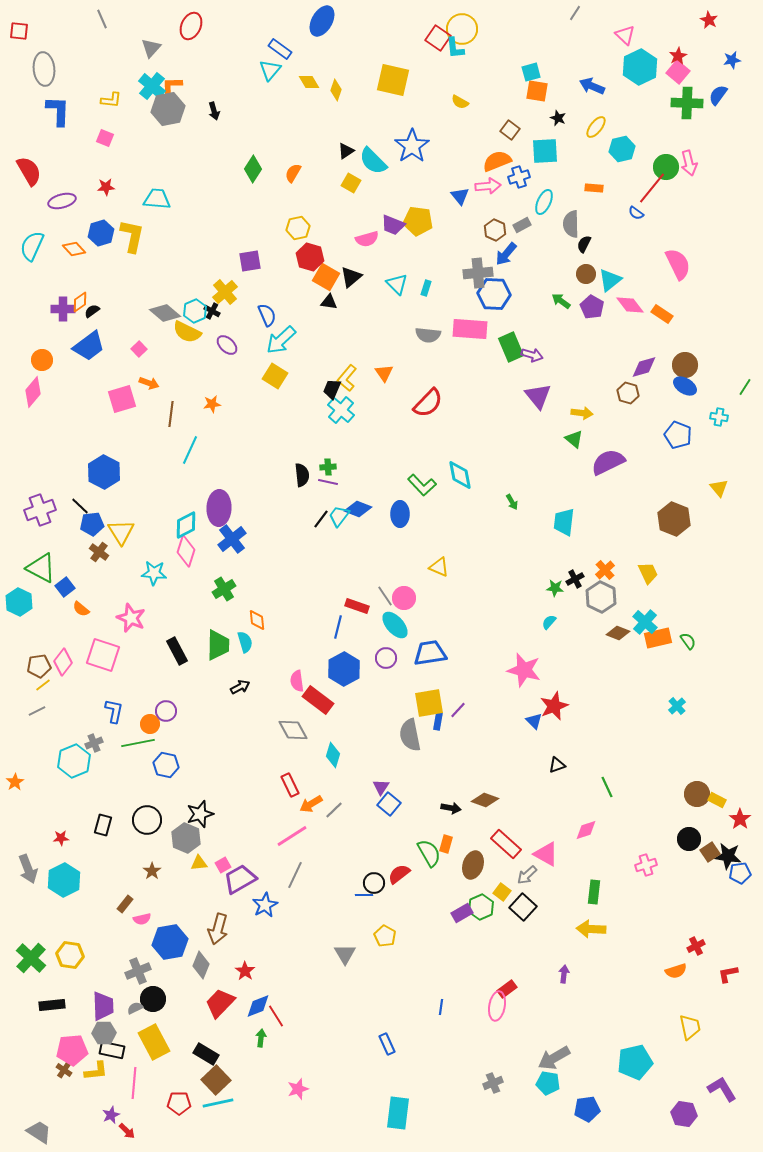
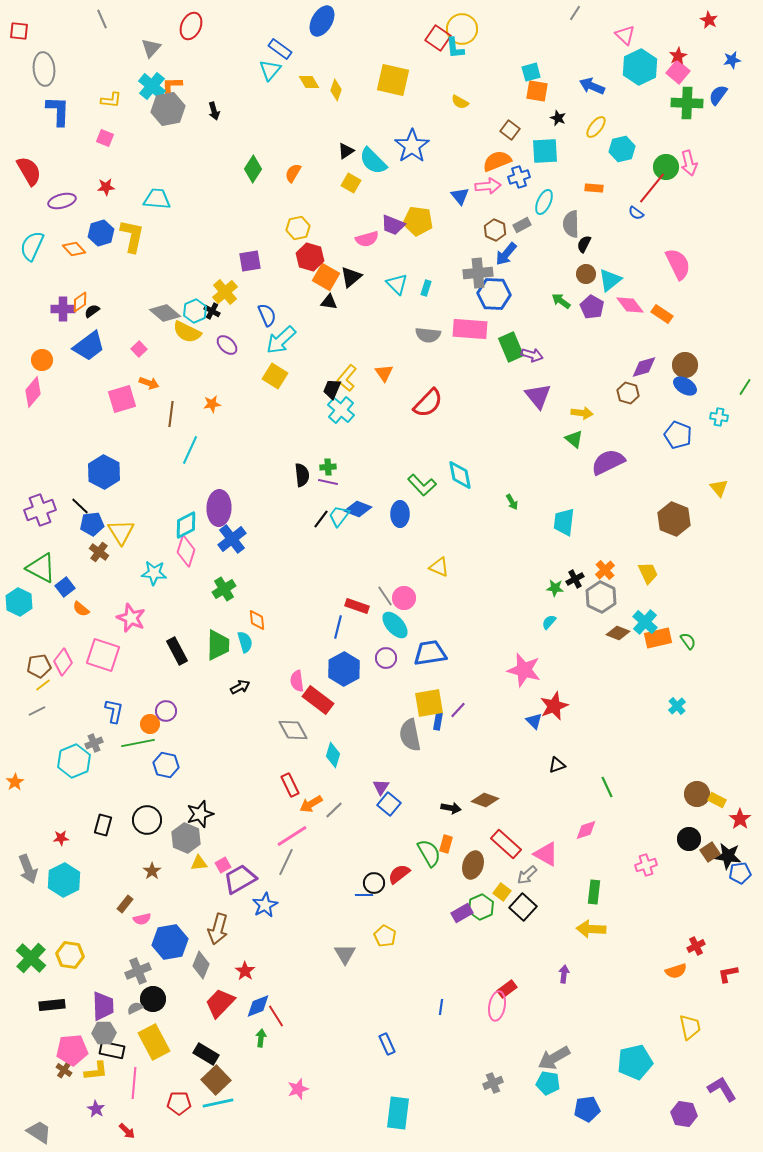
gray line at (295, 875): moved 9 px left, 13 px up
purple star at (111, 1115): moved 15 px left, 6 px up; rotated 18 degrees counterclockwise
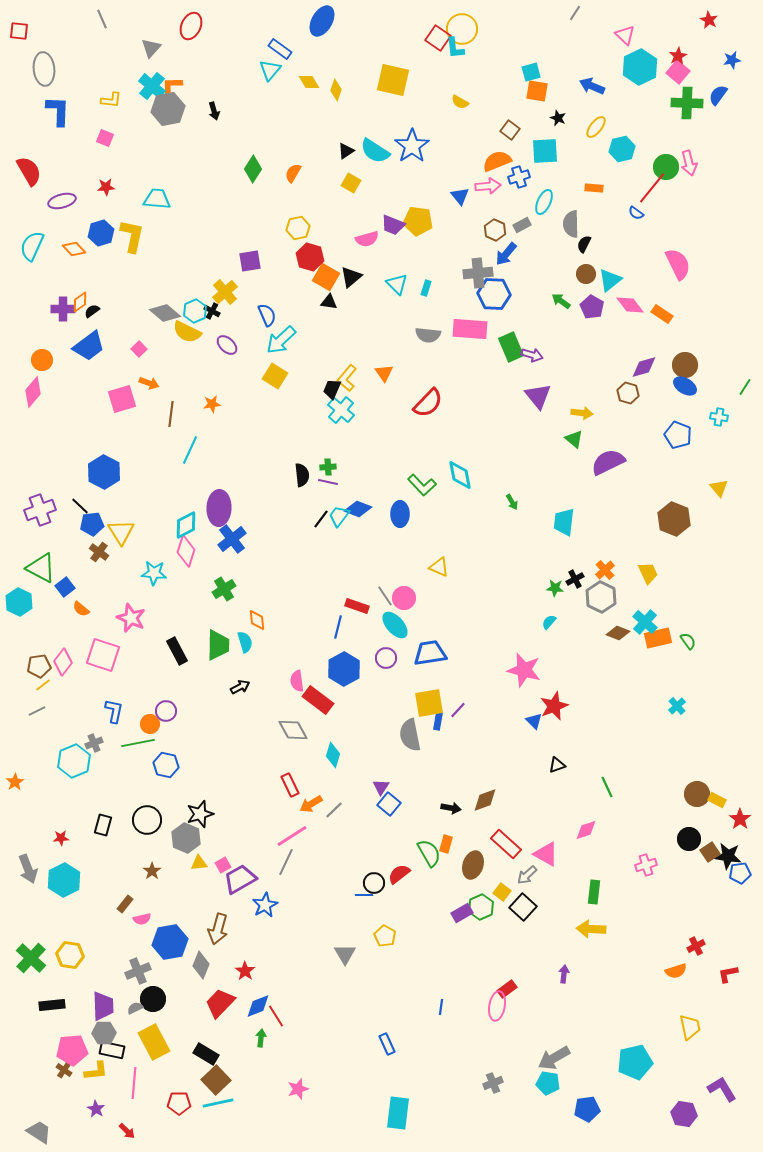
cyan semicircle at (373, 161): moved 2 px right, 10 px up; rotated 12 degrees counterclockwise
brown diamond at (485, 800): rotated 40 degrees counterclockwise
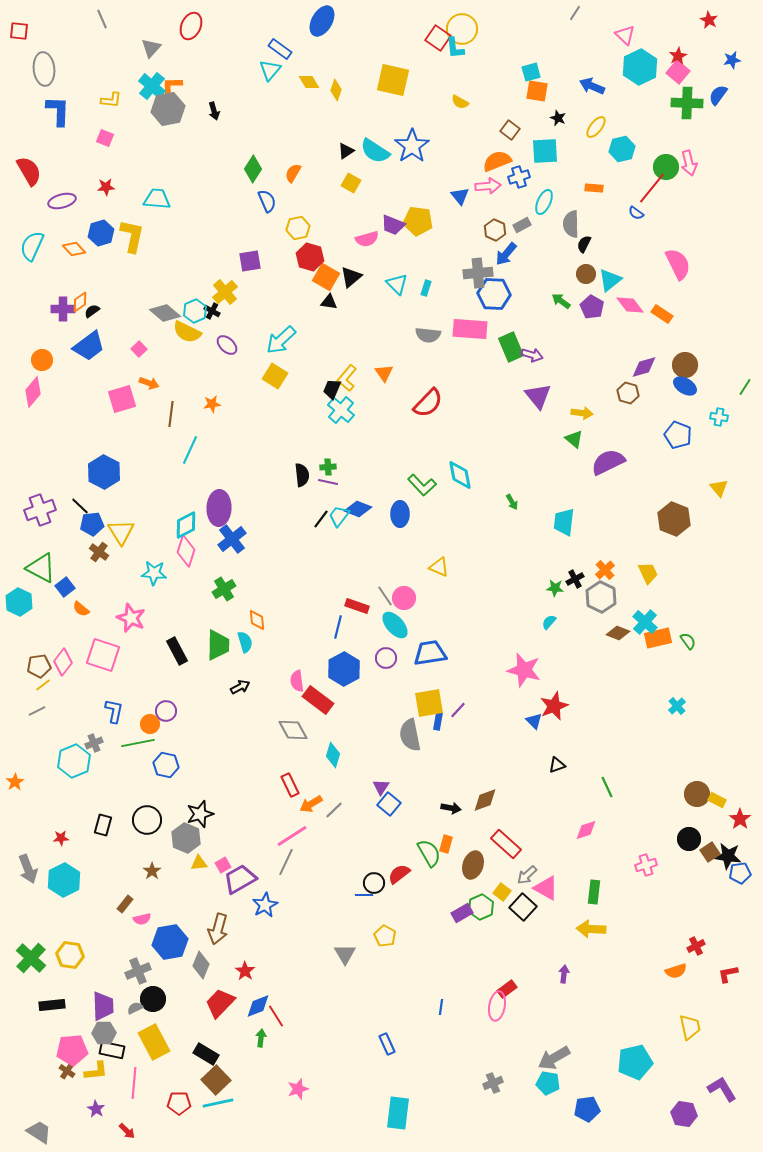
blue semicircle at (267, 315): moved 114 px up
pink triangle at (546, 854): moved 34 px down
brown cross at (64, 1070): moved 3 px right, 1 px down
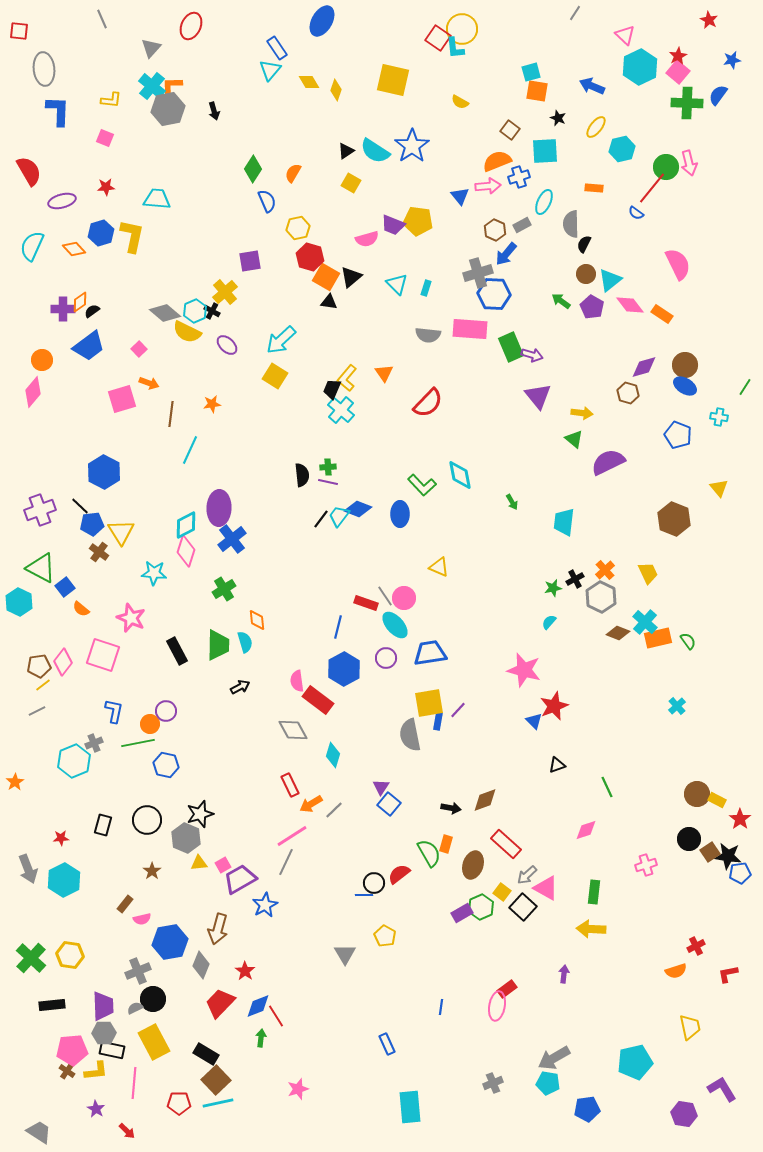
blue rectangle at (280, 49): moved 3 px left, 1 px up; rotated 20 degrees clockwise
gray cross at (478, 273): rotated 12 degrees counterclockwise
green star at (555, 588): moved 2 px left; rotated 18 degrees counterclockwise
red rectangle at (357, 606): moved 9 px right, 3 px up
cyan rectangle at (398, 1113): moved 12 px right, 6 px up; rotated 12 degrees counterclockwise
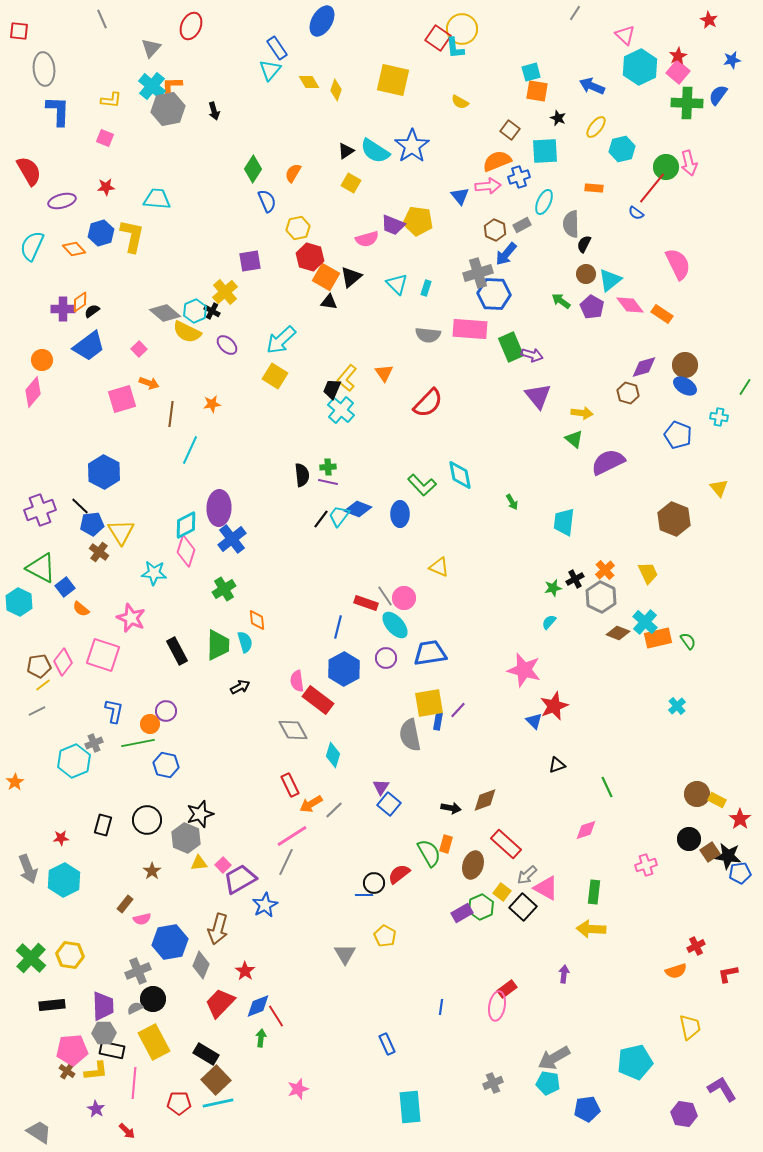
pink square at (223, 865): rotated 14 degrees counterclockwise
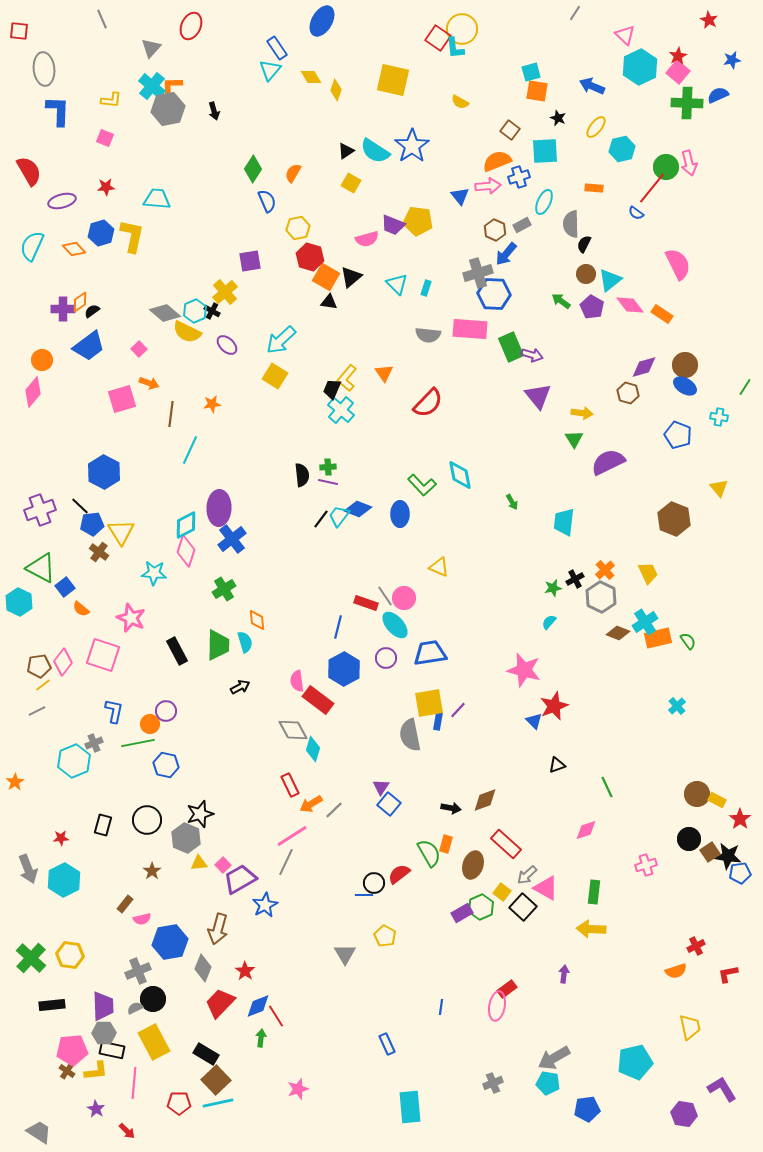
yellow diamond at (309, 82): moved 2 px right, 5 px up
blue semicircle at (718, 95): rotated 30 degrees clockwise
green triangle at (574, 439): rotated 18 degrees clockwise
cyan cross at (645, 622): rotated 15 degrees clockwise
cyan diamond at (333, 755): moved 20 px left, 6 px up
gray diamond at (201, 965): moved 2 px right, 3 px down
